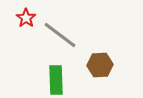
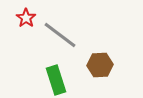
green rectangle: rotated 16 degrees counterclockwise
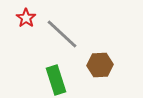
gray line: moved 2 px right, 1 px up; rotated 6 degrees clockwise
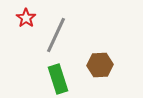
gray line: moved 6 px left, 1 px down; rotated 72 degrees clockwise
green rectangle: moved 2 px right, 1 px up
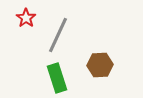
gray line: moved 2 px right
green rectangle: moved 1 px left, 1 px up
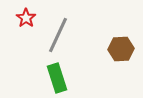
brown hexagon: moved 21 px right, 16 px up
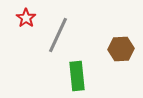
green rectangle: moved 20 px right, 2 px up; rotated 12 degrees clockwise
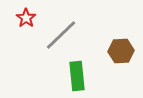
gray line: moved 3 px right; rotated 21 degrees clockwise
brown hexagon: moved 2 px down
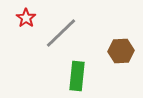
gray line: moved 2 px up
green rectangle: rotated 12 degrees clockwise
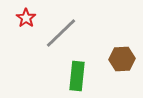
brown hexagon: moved 1 px right, 8 px down
